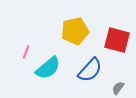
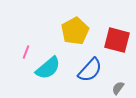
yellow pentagon: rotated 16 degrees counterclockwise
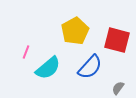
blue semicircle: moved 3 px up
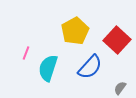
red square: rotated 28 degrees clockwise
pink line: moved 1 px down
cyan semicircle: rotated 148 degrees clockwise
gray semicircle: moved 2 px right
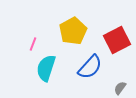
yellow pentagon: moved 2 px left
red square: rotated 20 degrees clockwise
pink line: moved 7 px right, 9 px up
cyan semicircle: moved 2 px left
